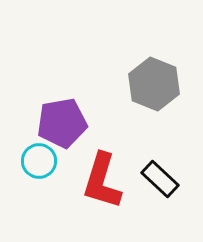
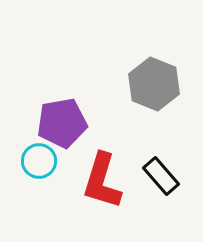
black rectangle: moved 1 px right, 3 px up; rotated 6 degrees clockwise
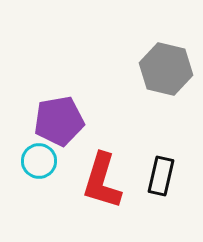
gray hexagon: moved 12 px right, 15 px up; rotated 9 degrees counterclockwise
purple pentagon: moved 3 px left, 2 px up
black rectangle: rotated 54 degrees clockwise
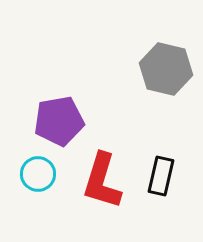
cyan circle: moved 1 px left, 13 px down
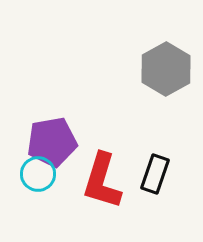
gray hexagon: rotated 18 degrees clockwise
purple pentagon: moved 7 px left, 21 px down
black rectangle: moved 6 px left, 2 px up; rotated 6 degrees clockwise
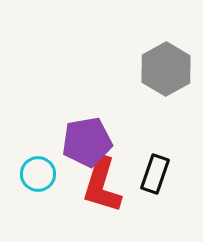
purple pentagon: moved 35 px right
red L-shape: moved 4 px down
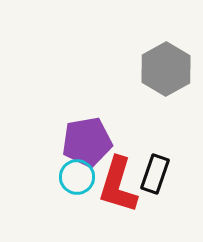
cyan circle: moved 39 px right, 3 px down
red L-shape: moved 16 px right
